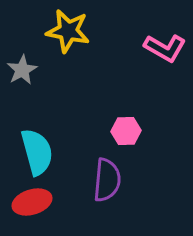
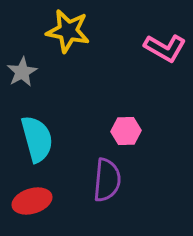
gray star: moved 2 px down
cyan semicircle: moved 13 px up
red ellipse: moved 1 px up
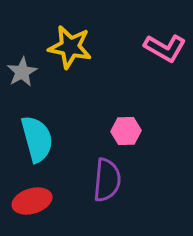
yellow star: moved 2 px right, 16 px down
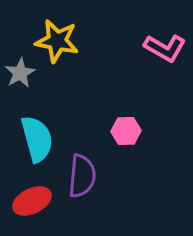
yellow star: moved 13 px left, 6 px up
gray star: moved 2 px left, 1 px down
purple semicircle: moved 25 px left, 4 px up
red ellipse: rotated 9 degrees counterclockwise
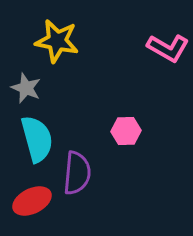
pink L-shape: moved 3 px right
gray star: moved 6 px right, 15 px down; rotated 20 degrees counterclockwise
purple semicircle: moved 5 px left, 3 px up
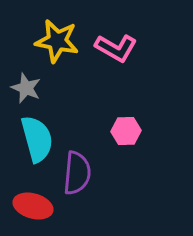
pink L-shape: moved 52 px left
red ellipse: moved 1 px right, 5 px down; rotated 42 degrees clockwise
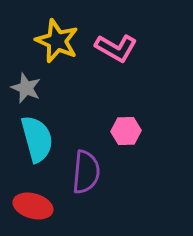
yellow star: rotated 12 degrees clockwise
purple semicircle: moved 9 px right, 1 px up
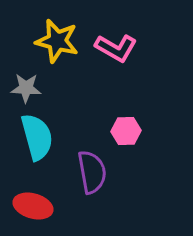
yellow star: rotated 9 degrees counterclockwise
gray star: rotated 20 degrees counterclockwise
cyan semicircle: moved 2 px up
purple semicircle: moved 6 px right; rotated 15 degrees counterclockwise
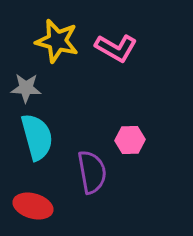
pink hexagon: moved 4 px right, 9 px down
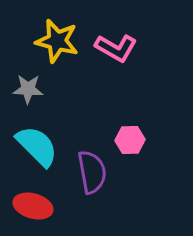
gray star: moved 2 px right, 1 px down
cyan semicircle: moved 9 px down; rotated 30 degrees counterclockwise
